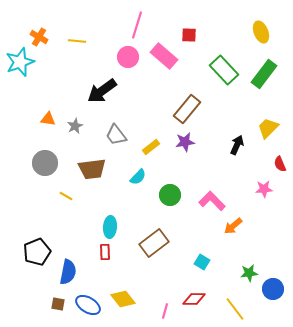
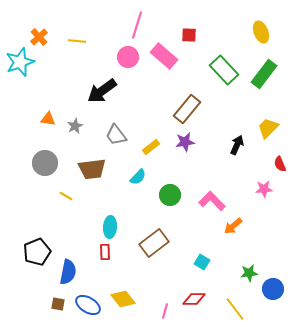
orange cross at (39, 37): rotated 18 degrees clockwise
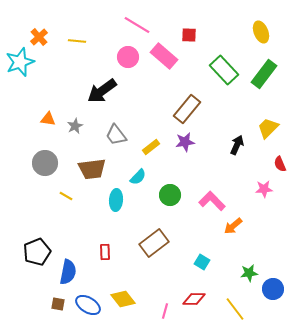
pink line at (137, 25): rotated 76 degrees counterclockwise
cyan ellipse at (110, 227): moved 6 px right, 27 px up
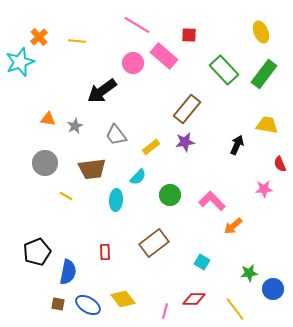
pink circle at (128, 57): moved 5 px right, 6 px down
yellow trapezoid at (268, 128): moved 1 px left, 3 px up; rotated 55 degrees clockwise
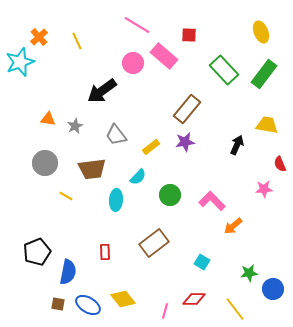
yellow line at (77, 41): rotated 60 degrees clockwise
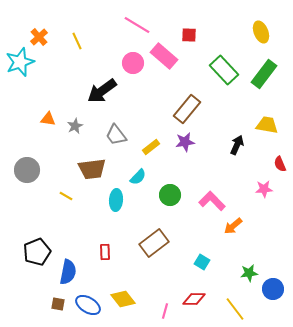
gray circle at (45, 163): moved 18 px left, 7 px down
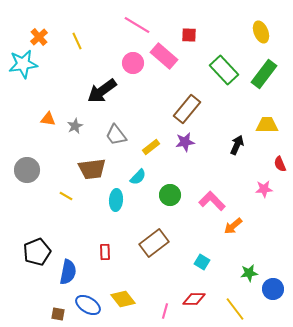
cyan star at (20, 62): moved 3 px right, 2 px down; rotated 12 degrees clockwise
yellow trapezoid at (267, 125): rotated 10 degrees counterclockwise
brown square at (58, 304): moved 10 px down
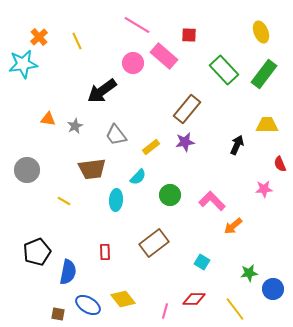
yellow line at (66, 196): moved 2 px left, 5 px down
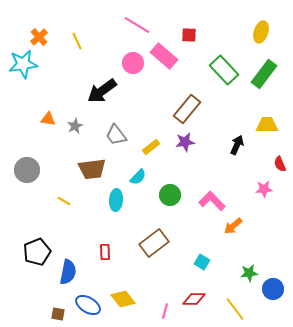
yellow ellipse at (261, 32): rotated 40 degrees clockwise
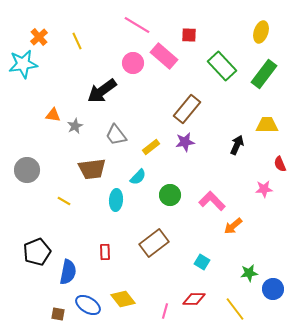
green rectangle at (224, 70): moved 2 px left, 4 px up
orange triangle at (48, 119): moved 5 px right, 4 px up
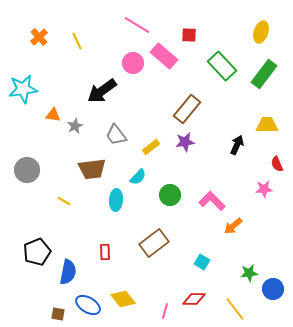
cyan star at (23, 64): moved 25 px down
red semicircle at (280, 164): moved 3 px left
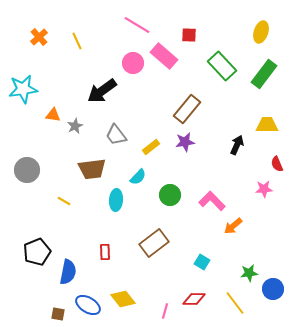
yellow line at (235, 309): moved 6 px up
